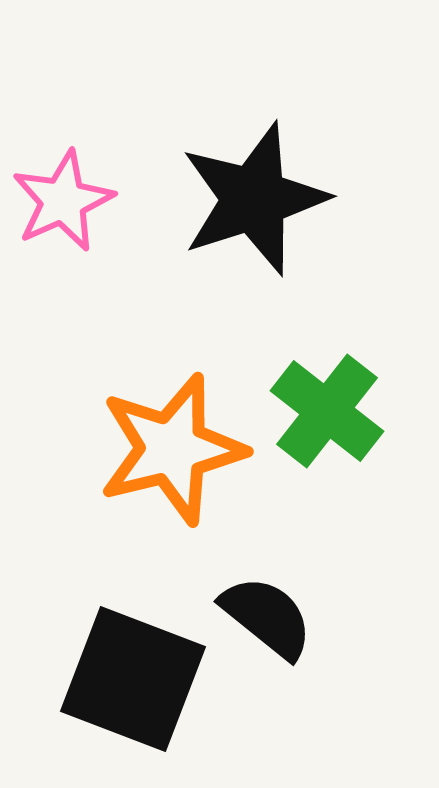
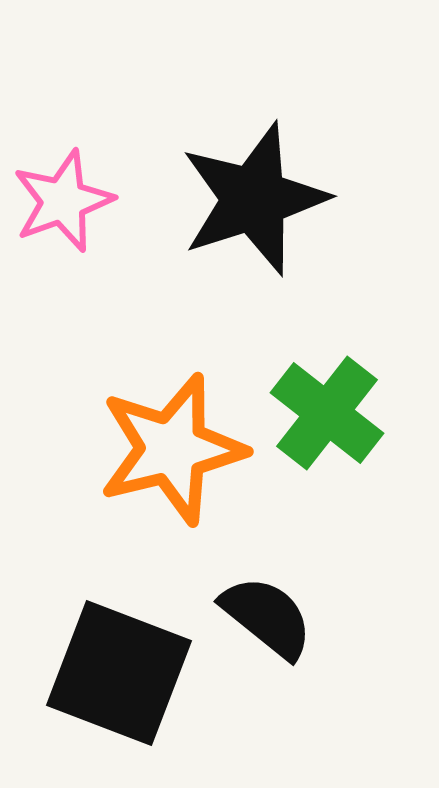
pink star: rotated 4 degrees clockwise
green cross: moved 2 px down
black square: moved 14 px left, 6 px up
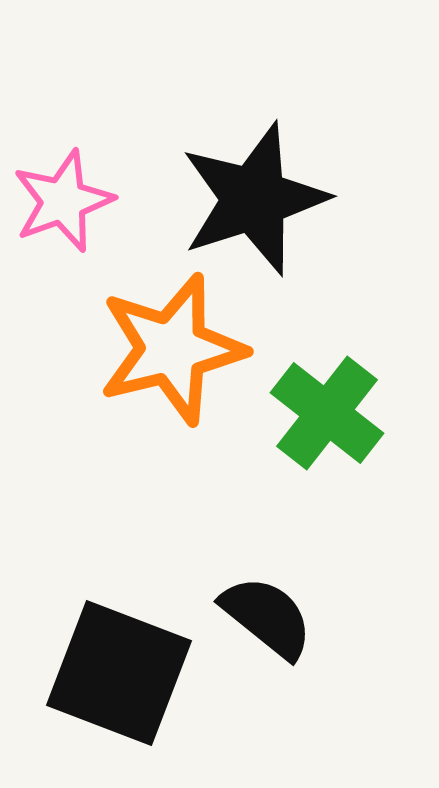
orange star: moved 100 px up
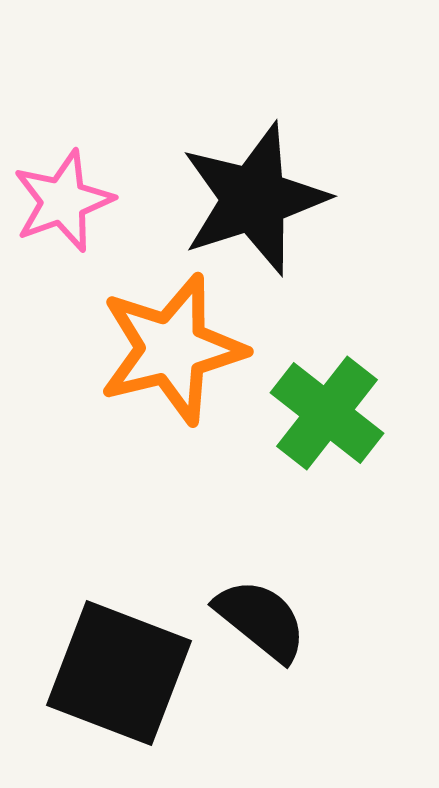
black semicircle: moved 6 px left, 3 px down
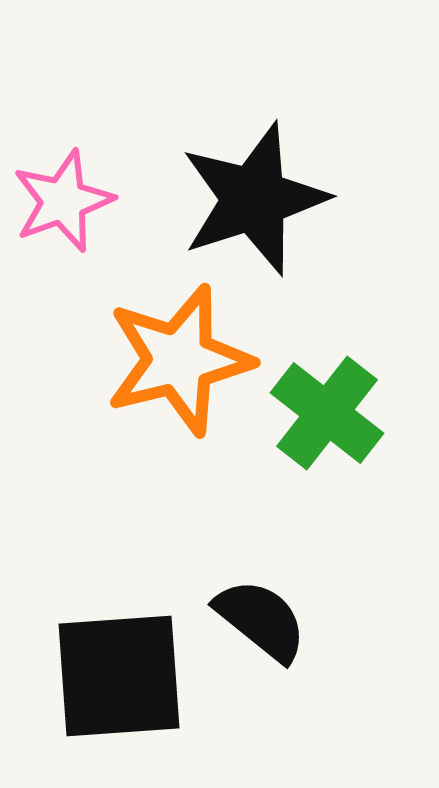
orange star: moved 7 px right, 11 px down
black square: moved 3 px down; rotated 25 degrees counterclockwise
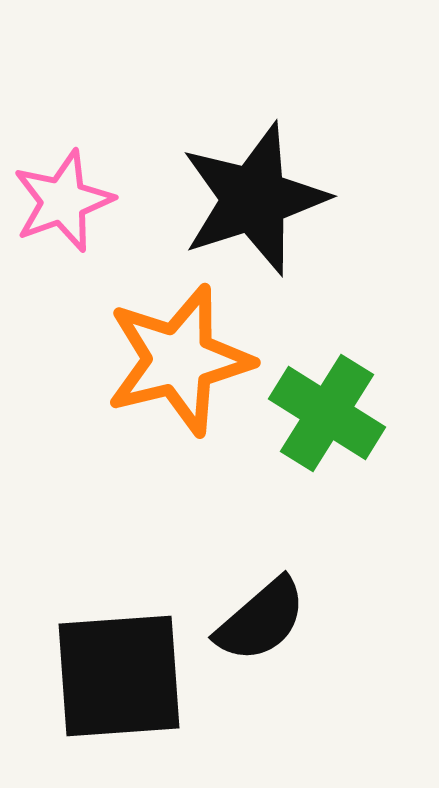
green cross: rotated 6 degrees counterclockwise
black semicircle: rotated 100 degrees clockwise
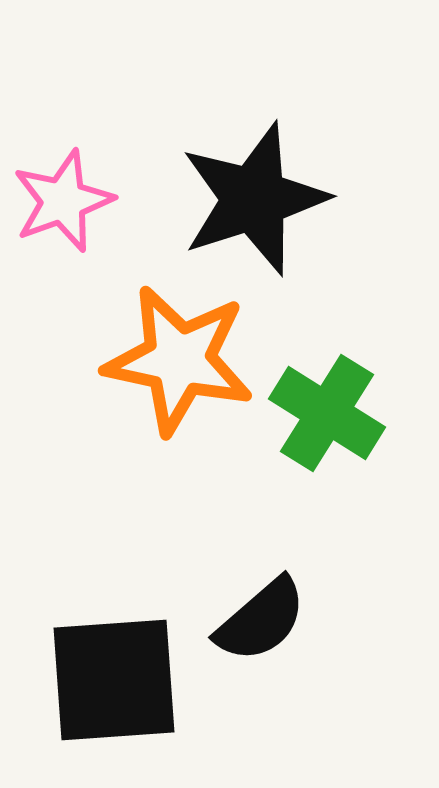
orange star: rotated 26 degrees clockwise
black square: moved 5 px left, 4 px down
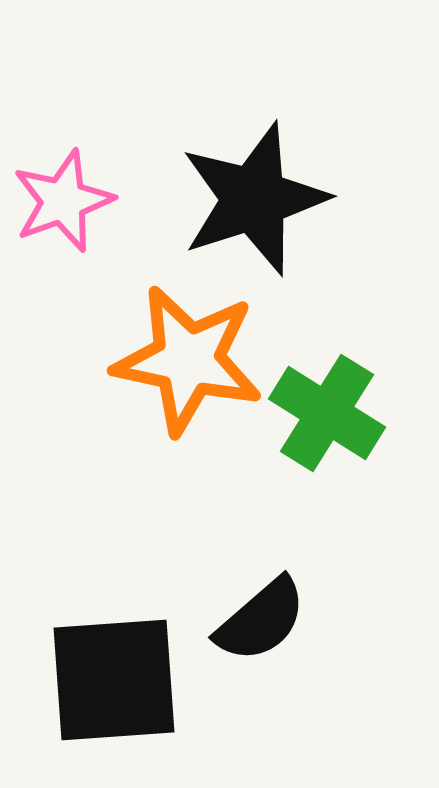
orange star: moved 9 px right
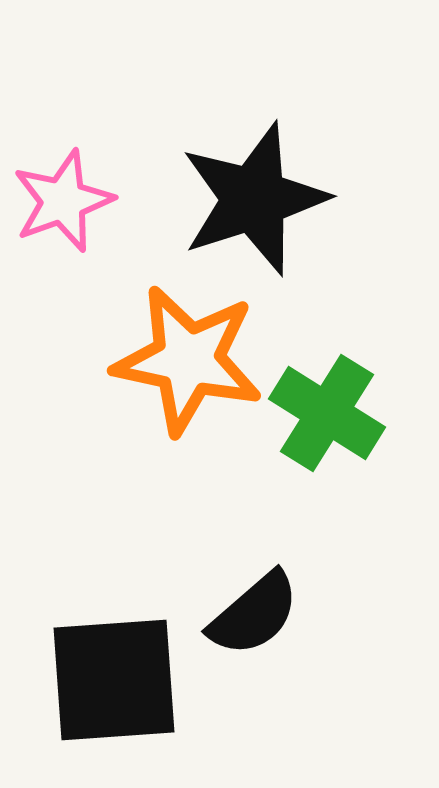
black semicircle: moved 7 px left, 6 px up
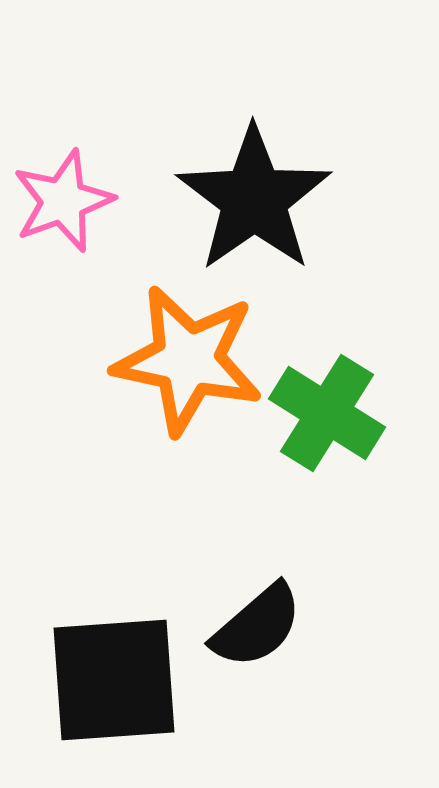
black star: rotated 17 degrees counterclockwise
black semicircle: moved 3 px right, 12 px down
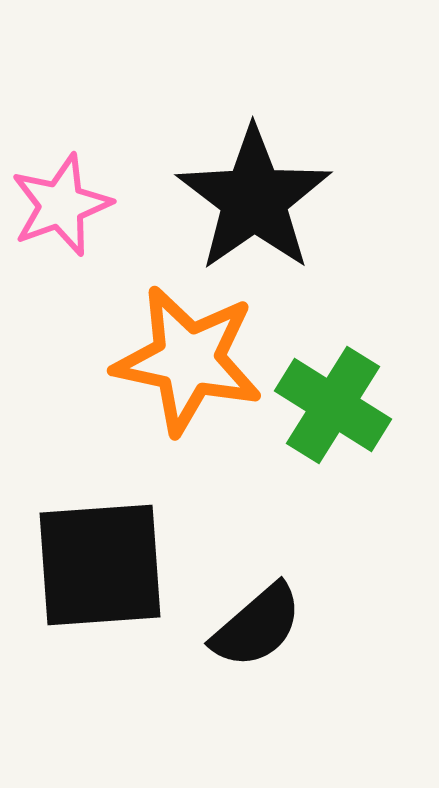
pink star: moved 2 px left, 4 px down
green cross: moved 6 px right, 8 px up
black square: moved 14 px left, 115 px up
